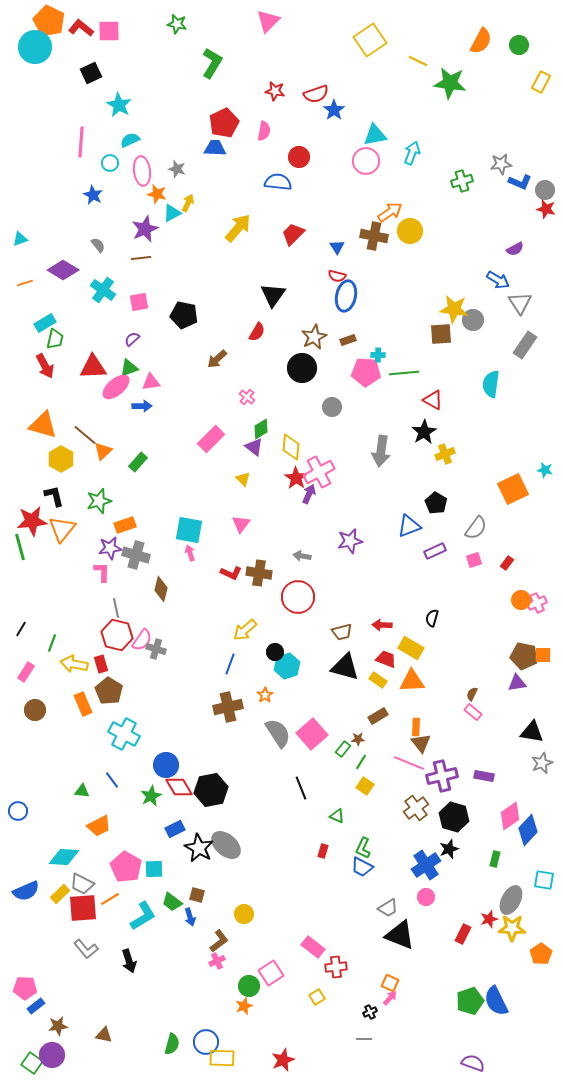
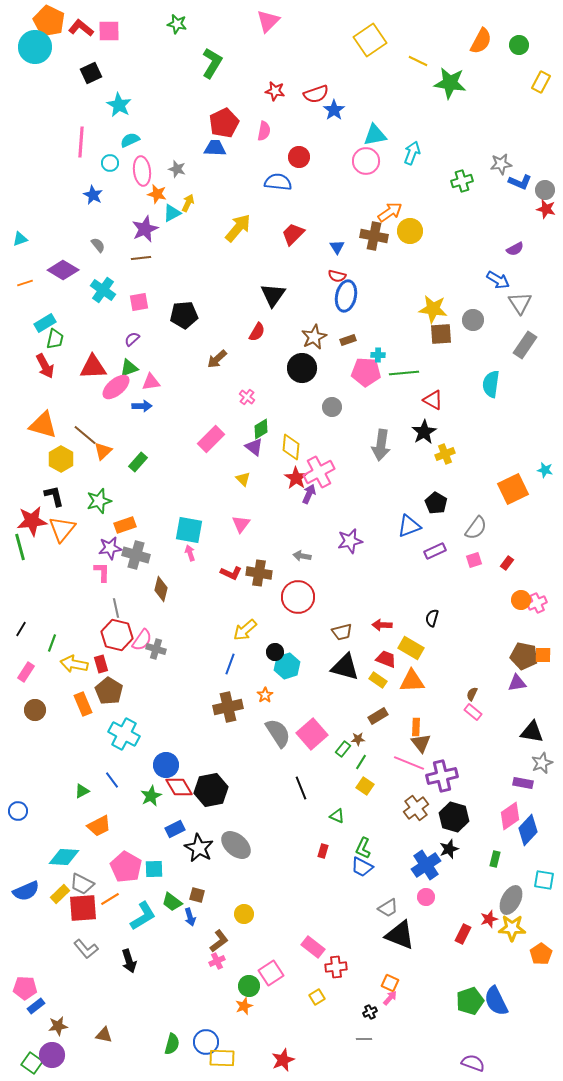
yellow star at (454, 309): moved 21 px left
black pentagon at (184, 315): rotated 16 degrees counterclockwise
gray arrow at (381, 451): moved 6 px up
purple rectangle at (484, 776): moved 39 px right, 7 px down
green triangle at (82, 791): rotated 35 degrees counterclockwise
gray ellipse at (226, 845): moved 10 px right
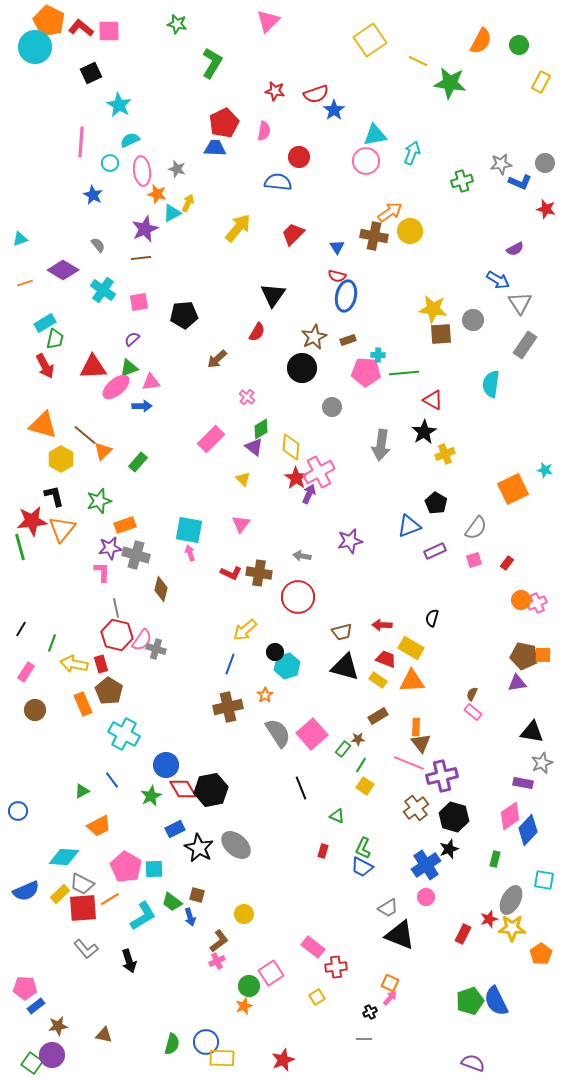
gray circle at (545, 190): moved 27 px up
green line at (361, 762): moved 3 px down
red diamond at (179, 787): moved 4 px right, 2 px down
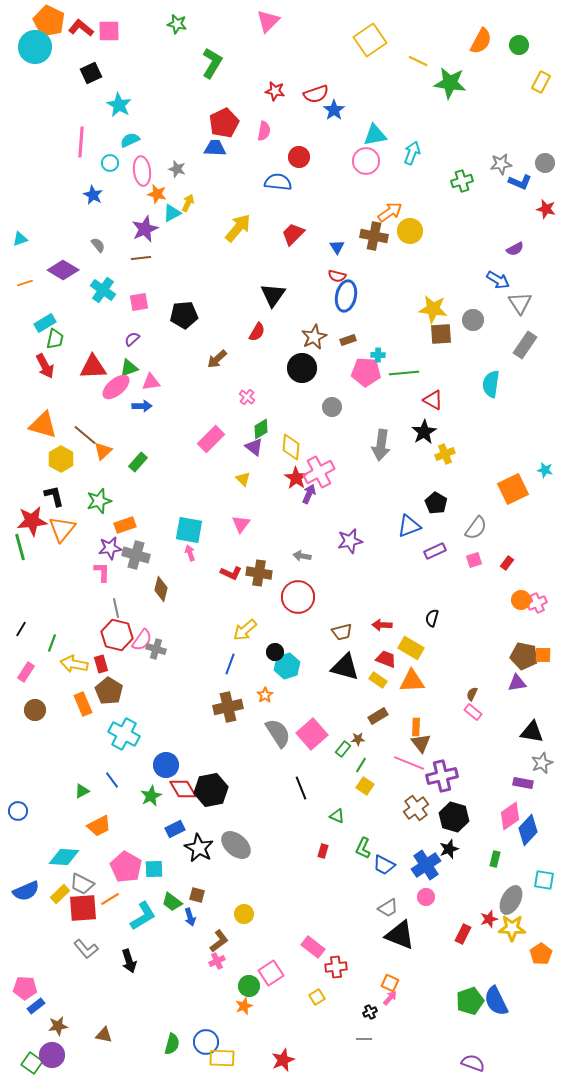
blue trapezoid at (362, 867): moved 22 px right, 2 px up
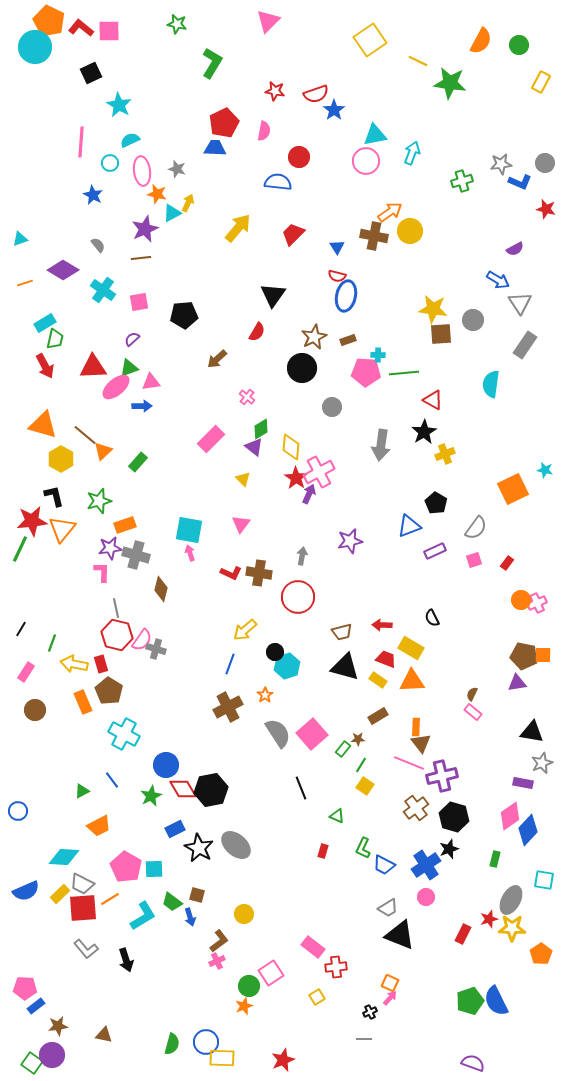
green line at (20, 547): moved 2 px down; rotated 40 degrees clockwise
gray arrow at (302, 556): rotated 90 degrees clockwise
black semicircle at (432, 618): rotated 42 degrees counterclockwise
orange rectangle at (83, 704): moved 2 px up
brown cross at (228, 707): rotated 16 degrees counterclockwise
black arrow at (129, 961): moved 3 px left, 1 px up
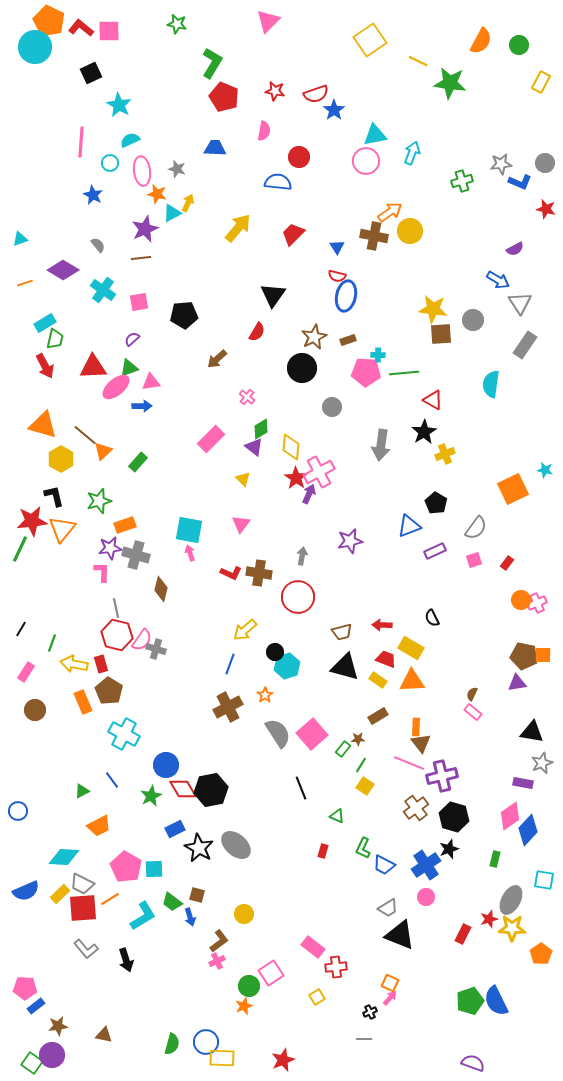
red pentagon at (224, 123): moved 26 px up; rotated 24 degrees counterclockwise
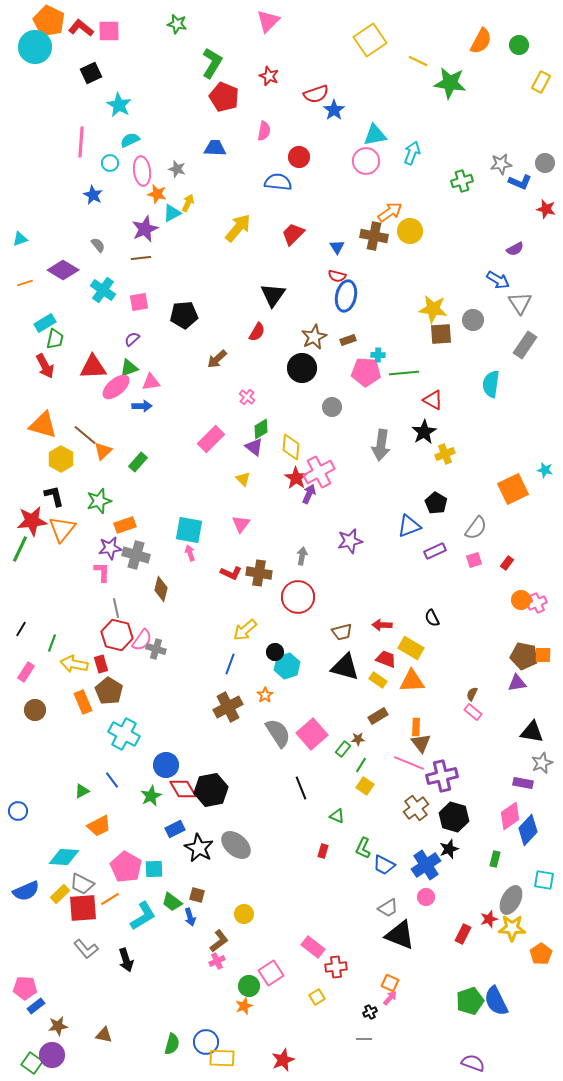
red star at (275, 91): moved 6 px left, 15 px up; rotated 12 degrees clockwise
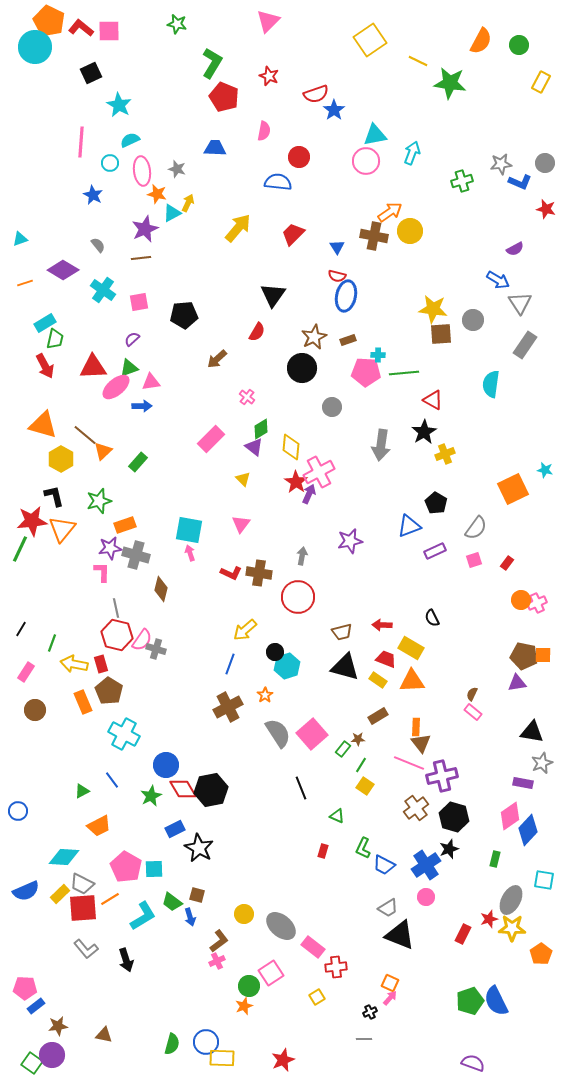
red star at (296, 478): moved 4 px down
gray ellipse at (236, 845): moved 45 px right, 81 px down
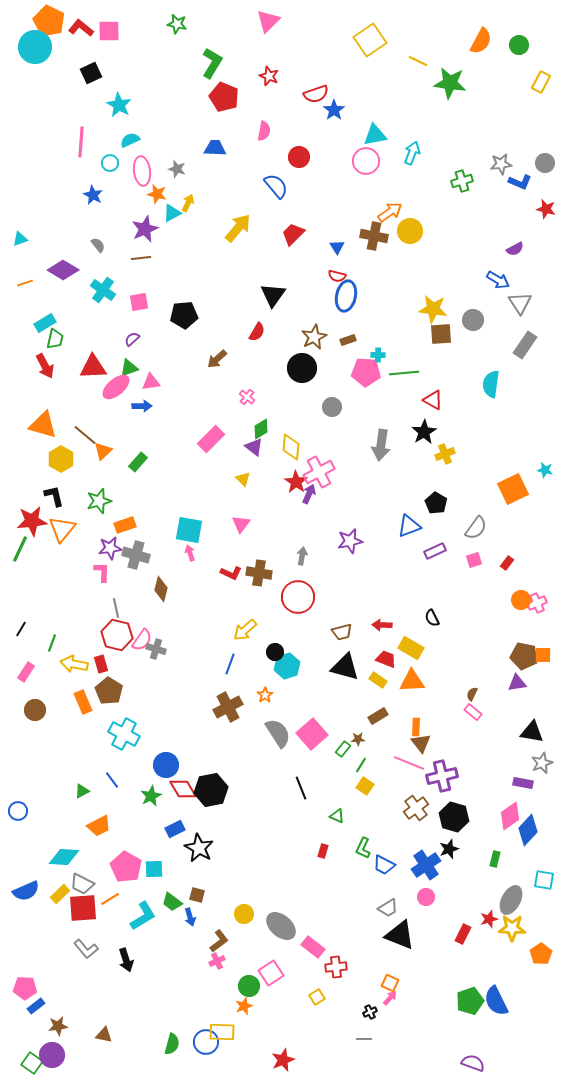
blue semicircle at (278, 182): moved 2 px left, 4 px down; rotated 44 degrees clockwise
yellow rectangle at (222, 1058): moved 26 px up
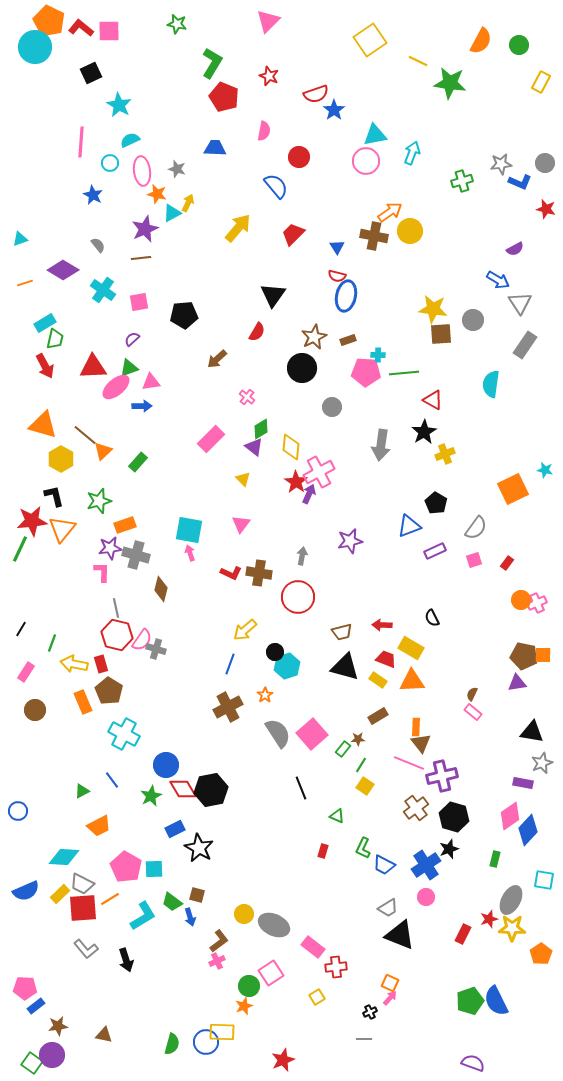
gray ellipse at (281, 926): moved 7 px left, 1 px up; rotated 16 degrees counterclockwise
